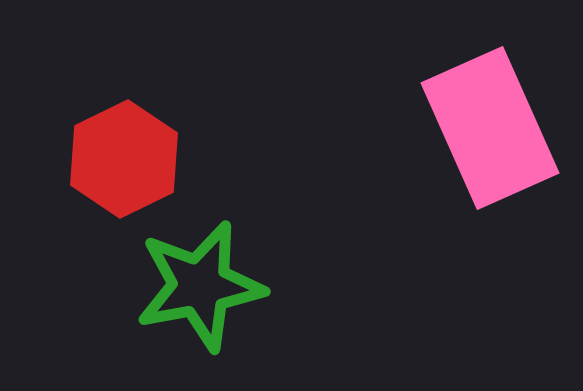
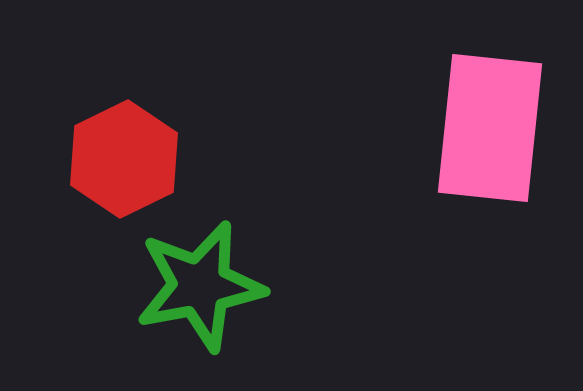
pink rectangle: rotated 30 degrees clockwise
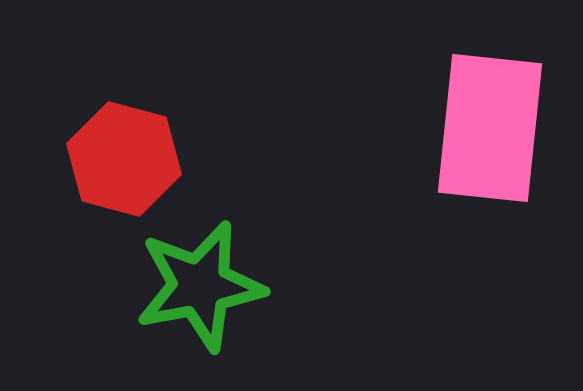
red hexagon: rotated 19 degrees counterclockwise
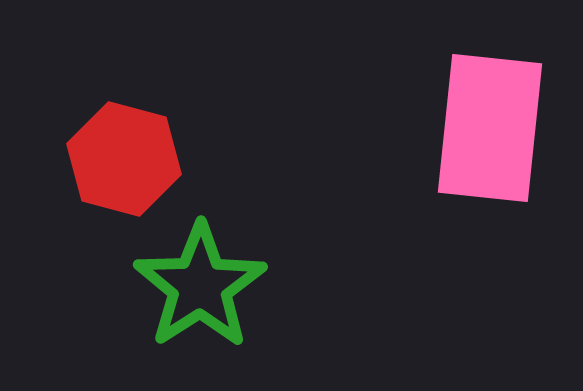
green star: rotated 22 degrees counterclockwise
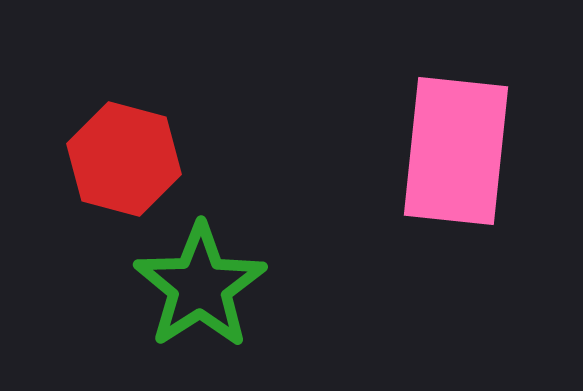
pink rectangle: moved 34 px left, 23 px down
